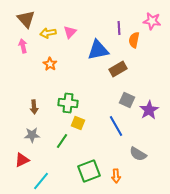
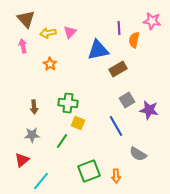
gray square: rotated 35 degrees clockwise
purple star: rotated 30 degrees counterclockwise
red triangle: rotated 14 degrees counterclockwise
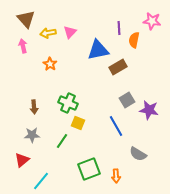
brown rectangle: moved 2 px up
green cross: rotated 18 degrees clockwise
green square: moved 2 px up
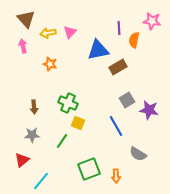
orange star: rotated 16 degrees counterclockwise
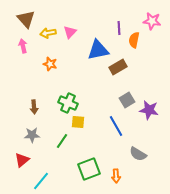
yellow square: moved 1 px up; rotated 16 degrees counterclockwise
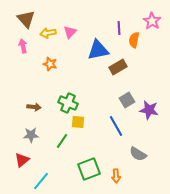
pink star: rotated 24 degrees clockwise
brown arrow: rotated 80 degrees counterclockwise
gray star: moved 1 px left
